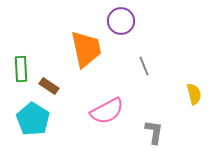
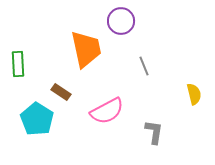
green rectangle: moved 3 px left, 5 px up
brown rectangle: moved 12 px right, 6 px down
cyan pentagon: moved 4 px right
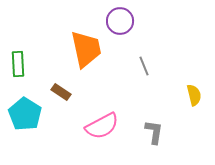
purple circle: moved 1 px left
yellow semicircle: moved 1 px down
pink semicircle: moved 5 px left, 15 px down
cyan pentagon: moved 12 px left, 5 px up
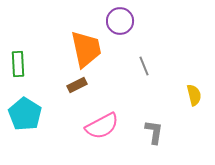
brown rectangle: moved 16 px right, 7 px up; rotated 60 degrees counterclockwise
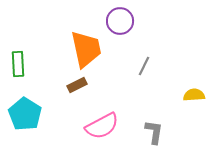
gray line: rotated 48 degrees clockwise
yellow semicircle: rotated 80 degrees counterclockwise
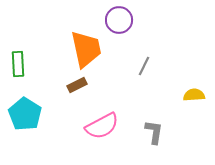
purple circle: moved 1 px left, 1 px up
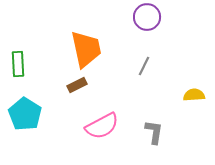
purple circle: moved 28 px right, 3 px up
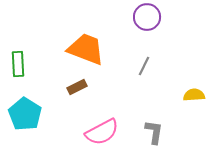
orange trapezoid: rotated 57 degrees counterclockwise
brown rectangle: moved 2 px down
pink semicircle: moved 6 px down
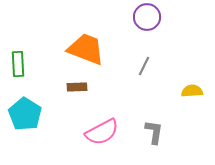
brown rectangle: rotated 24 degrees clockwise
yellow semicircle: moved 2 px left, 4 px up
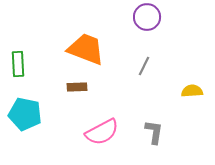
cyan pentagon: rotated 20 degrees counterclockwise
